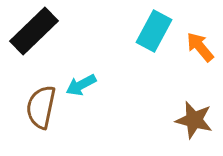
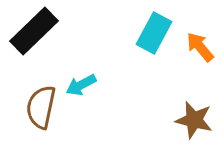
cyan rectangle: moved 2 px down
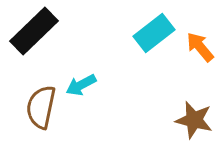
cyan rectangle: rotated 24 degrees clockwise
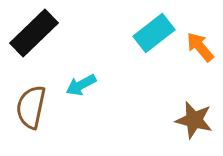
black rectangle: moved 2 px down
brown semicircle: moved 10 px left
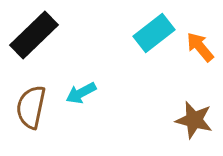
black rectangle: moved 2 px down
cyan arrow: moved 8 px down
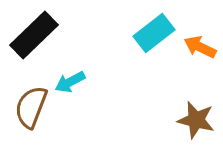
orange arrow: rotated 24 degrees counterclockwise
cyan arrow: moved 11 px left, 11 px up
brown semicircle: rotated 9 degrees clockwise
brown star: moved 2 px right
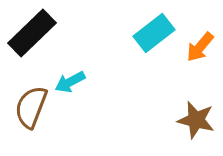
black rectangle: moved 2 px left, 2 px up
orange arrow: rotated 76 degrees counterclockwise
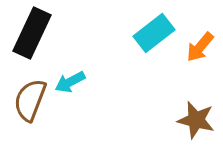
black rectangle: rotated 21 degrees counterclockwise
brown semicircle: moved 1 px left, 7 px up
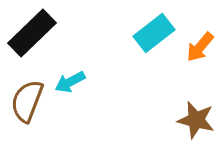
black rectangle: rotated 21 degrees clockwise
brown semicircle: moved 3 px left, 1 px down
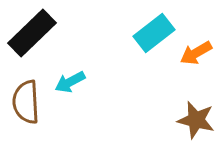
orange arrow: moved 4 px left, 6 px down; rotated 20 degrees clockwise
brown semicircle: moved 1 px left, 1 px down; rotated 24 degrees counterclockwise
